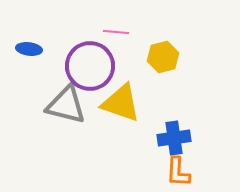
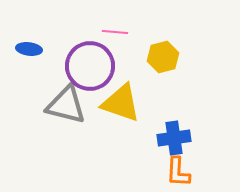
pink line: moved 1 px left
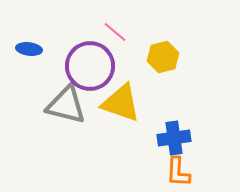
pink line: rotated 35 degrees clockwise
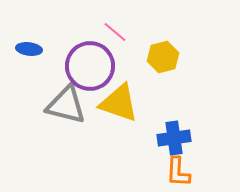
yellow triangle: moved 2 px left
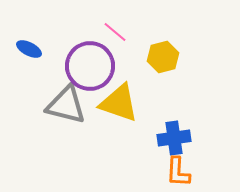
blue ellipse: rotated 20 degrees clockwise
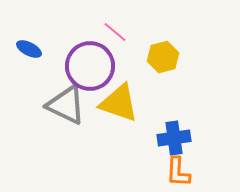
gray triangle: rotated 12 degrees clockwise
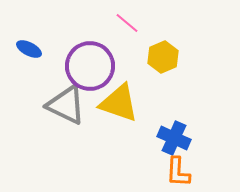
pink line: moved 12 px right, 9 px up
yellow hexagon: rotated 8 degrees counterclockwise
blue cross: rotated 32 degrees clockwise
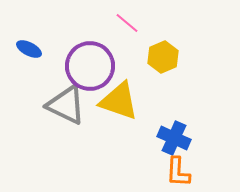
yellow triangle: moved 2 px up
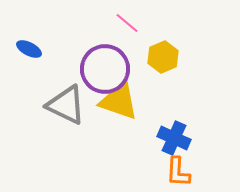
purple circle: moved 15 px right, 3 px down
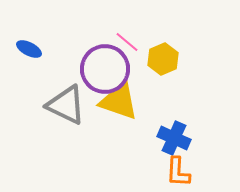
pink line: moved 19 px down
yellow hexagon: moved 2 px down
